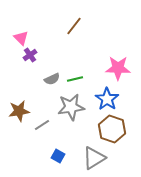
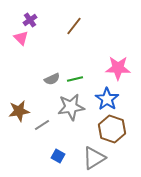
purple cross: moved 35 px up
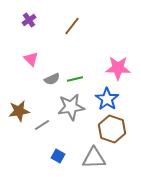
purple cross: moved 1 px left
brown line: moved 2 px left
pink triangle: moved 10 px right, 21 px down
gray triangle: rotated 30 degrees clockwise
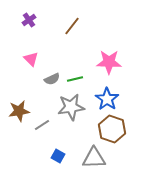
pink star: moved 9 px left, 6 px up
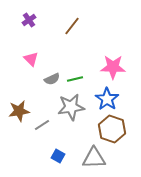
pink star: moved 4 px right, 5 px down
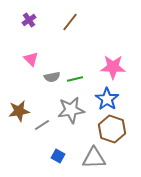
brown line: moved 2 px left, 4 px up
gray semicircle: moved 2 px up; rotated 14 degrees clockwise
gray star: moved 3 px down
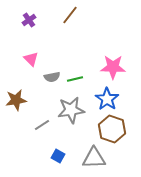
brown line: moved 7 px up
brown star: moved 3 px left, 11 px up
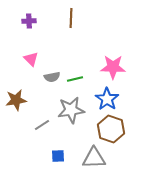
brown line: moved 1 px right, 3 px down; rotated 36 degrees counterclockwise
purple cross: moved 1 px down; rotated 32 degrees clockwise
brown hexagon: moved 1 px left
blue square: rotated 32 degrees counterclockwise
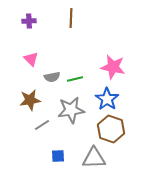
pink star: rotated 10 degrees clockwise
brown star: moved 14 px right
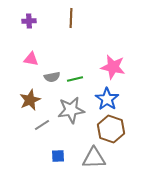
pink triangle: rotated 35 degrees counterclockwise
brown star: rotated 15 degrees counterclockwise
